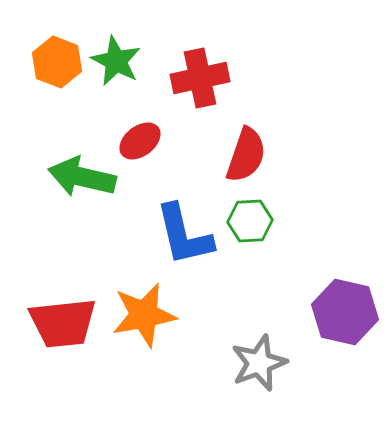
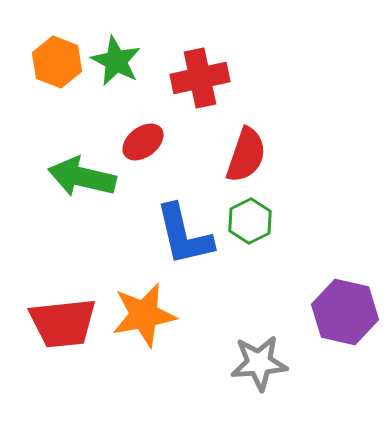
red ellipse: moved 3 px right, 1 px down
green hexagon: rotated 24 degrees counterclockwise
gray star: rotated 16 degrees clockwise
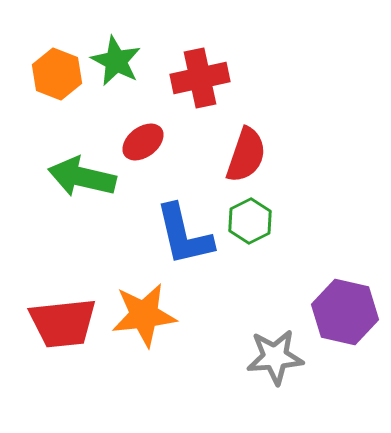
orange hexagon: moved 12 px down
orange star: rotated 4 degrees clockwise
gray star: moved 16 px right, 6 px up
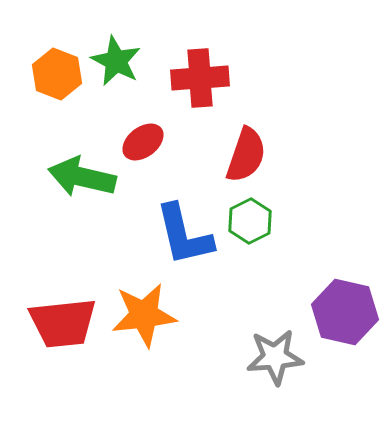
red cross: rotated 8 degrees clockwise
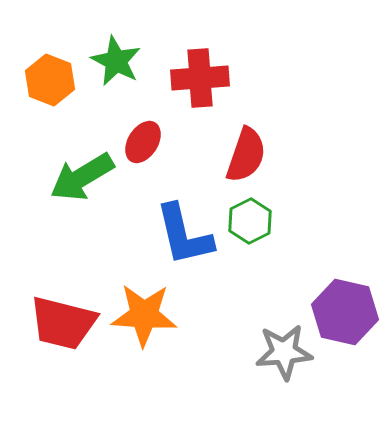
orange hexagon: moved 7 px left, 6 px down
red ellipse: rotated 21 degrees counterclockwise
green arrow: rotated 44 degrees counterclockwise
orange star: rotated 10 degrees clockwise
red trapezoid: rotated 20 degrees clockwise
gray star: moved 9 px right, 5 px up
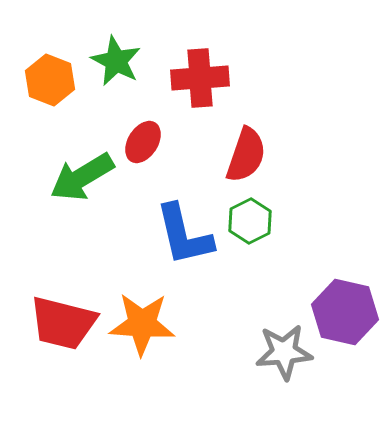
orange star: moved 2 px left, 9 px down
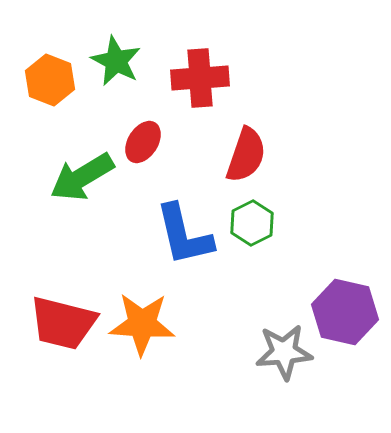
green hexagon: moved 2 px right, 2 px down
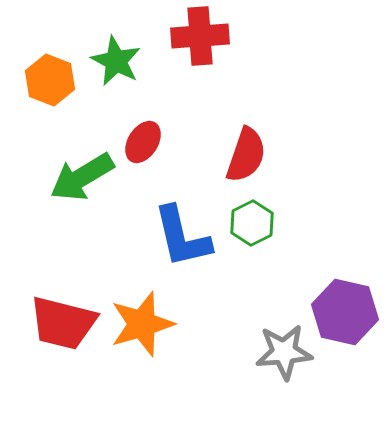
red cross: moved 42 px up
blue L-shape: moved 2 px left, 2 px down
orange star: rotated 20 degrees counterclockwise
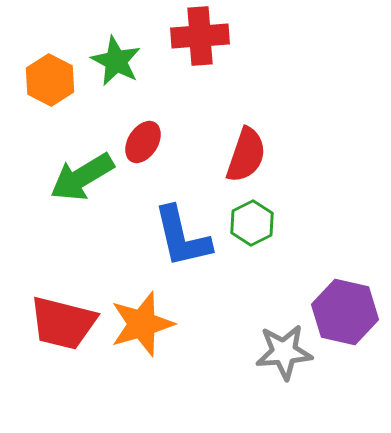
orange hexagon: rotated 6 degrees clockwise
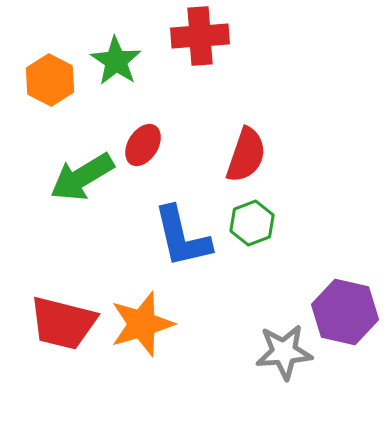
green star: rotated 6 degrees clockwise
red ellipse: moved 3 px down
green hexagon: rotated 6 degrees clockwise
